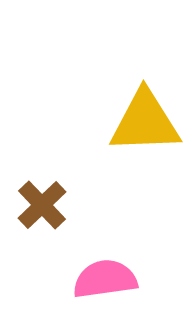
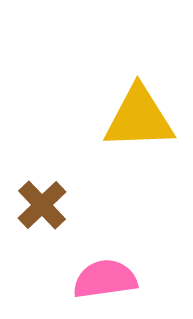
yellow triangle: moved 6 px left, 4 px up
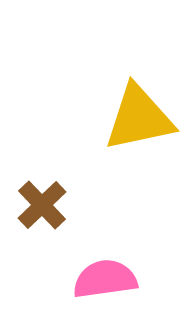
yellow triangle: rotated 10 degrees counterclockwise
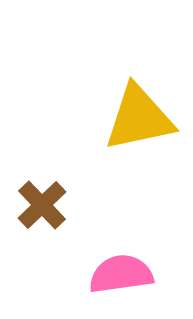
pink semicircle: moved 16 px right, 5 px up
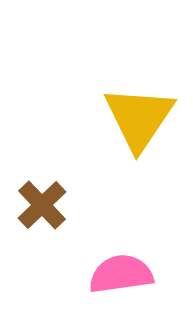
yellow triangle: rotated 44 degrees counterclockwise
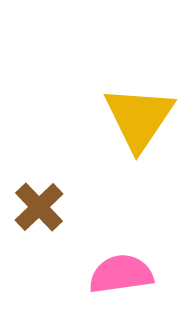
brown cross: moved 3 px left, 2 px down
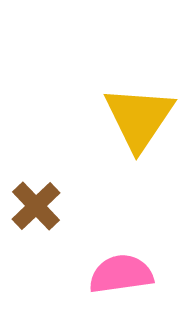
brown cross: moved 3 px left, 1 px up
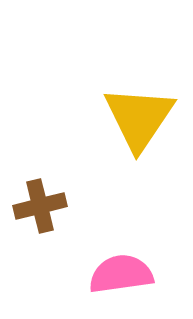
brown cross: moved 4 px right; rotated 30 degrees clockwise
